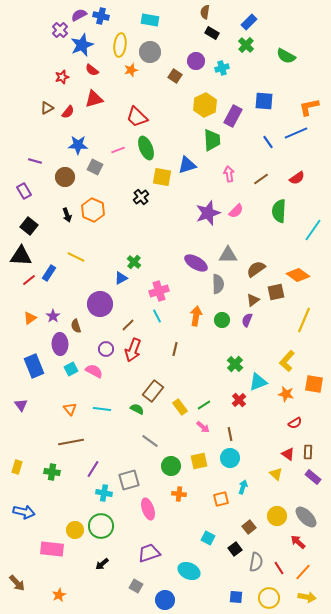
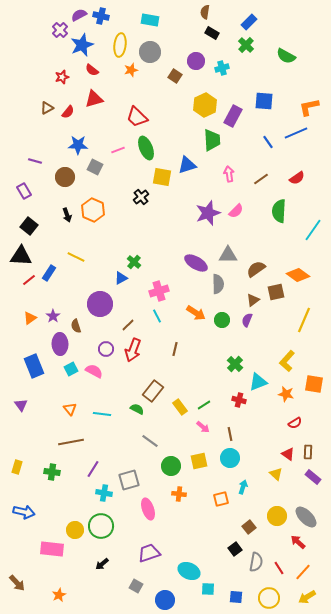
orange arrow at (196, 316): moved 3 px up; rotated 114 degrees clockwise
red cross at (239, 400): rotated 32 degrees counterclockwise
cyan line at (102, 409): moved 5 px down
cyan square at (208, 538): moved 51 px down; rotated 24 degrees counterclockwise
yellow arrow at (307, 597): rotated 138 degrees clockwise
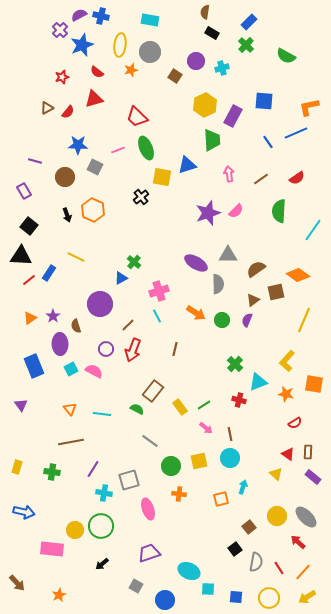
red semicircle at (92, 70): moved 5 px right, 2 px down
pink arrow at (203, 427): moved 3 px right, 1 px down
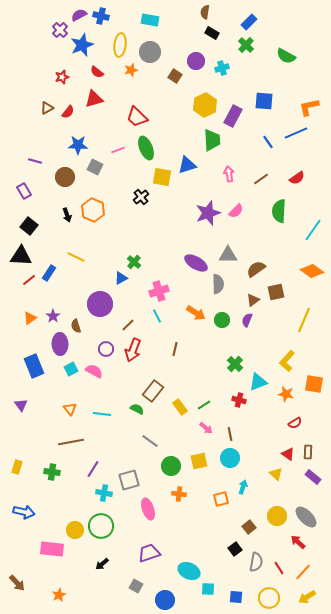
orange diamond at (298, 275): moved 14 px right, 4 px up
